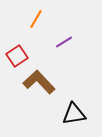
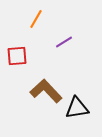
red square: rotated 30 degrees clockwise
brown L-shape: moved 7 px right, 9 px down
black triangle: moved 3 px right, 6 px up
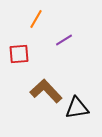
purple line: moved 2 px up
red square: moved 2 px right, 2 px up
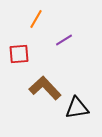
brown L-shape: moved 1 px left, 3 px up
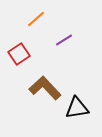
orange line: rotated 18 degrees clockwise
red square: rotated 30 degrees counterclockwise
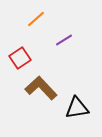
red square: moved 1 px right, 4 px down
brown L-shape: moved 4 px left
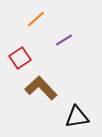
black triangle: moved 9 px down
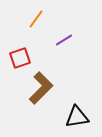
orange line: rotated 12 degrees counterclockwise
red square: rotated 15 degrees clockwise
brown L-shape: rotated 88 degrees clockwise
